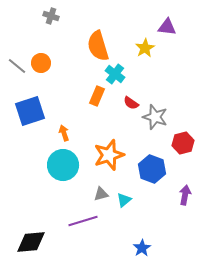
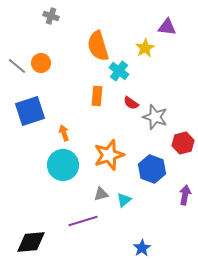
cyan cross: moved 4 px right, 3 px up
orange rectangle: rotated 18 degrees counterclockwise
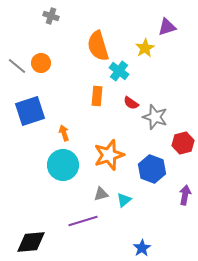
purple triangle: rotated 24 degrees counterclockwise
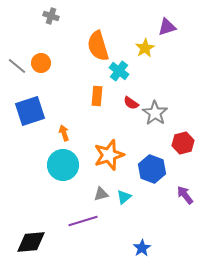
gray star: moved 4 px up; rotated 15 degrees clockwise
purple arrow: rotated 48 degrees counterclockwise
cyan triangle: moved 3 px up
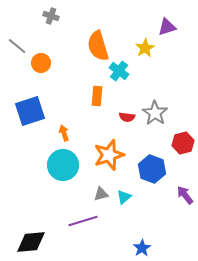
gray line: moved 20 px up
red semicircle: moved 4 px left, 14 px down; rotated 28 degrees counterclockwise
